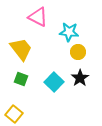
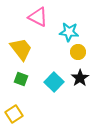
yellow square: rotated 18 degrees clockwise
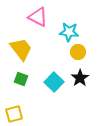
yellow square: rotated 18 degrees clockwise
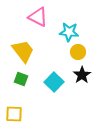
yellow trapezoid: moved 2 px right, 2 px down
black star: moved 2 px right, 3 px up
yellow square: rotated 18 degrees clockwise
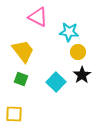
cyan square: moved 2 px right
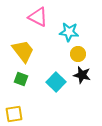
yellow circle: moved 2 px down
black star: rotated 24 degrees counterclockwise
yellow square: rotated 12 degrees counterclockwise
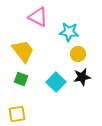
black star: moved 2 px down; rotated 24 degrees counterclockwise
yellow square: moved 3 px right
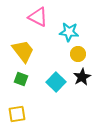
black star: rotated 18 degrees counterclockwise
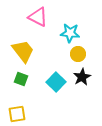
cyan star: moved 1 px right, 1 px down
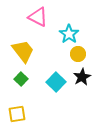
cyan star: moved 1 px left, 1 px down; rotated 30 degrees clockwise
green square: rotated 24 degrees clockwise
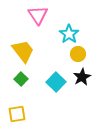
pink triangle: moved 2 px up; rotated 30 degrees clockwise
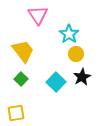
yellow circle: moved 2 px left
yellow square: moved 1 px left, 1 px up
